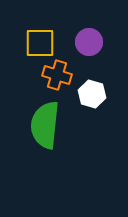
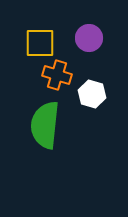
purple circle: moved 4 px up
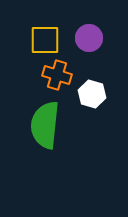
yellow square: moved 5 px right, 3 px up
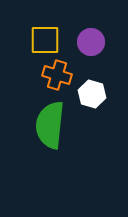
purple circle: moved 2 px right, 4 px down
green semicircle: moved 5 px right
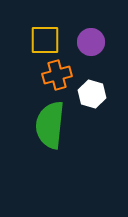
orange cross: rotated 32 degrees counterclockwise
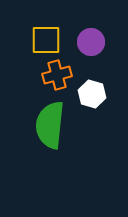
yellow square: moved 1 px right
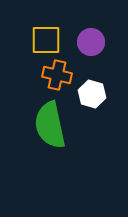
orange cross: rotated 28 degrees clockwise
green semicircle: rotated 18 degrees counterclockwise
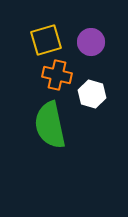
yellow square: rotated 16 degrees counterclockwise
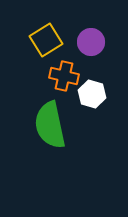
yellow square: rotated 16 degrees counterclockwise
orange cross: moved 7 px right, 1 px down
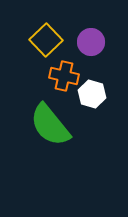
yellow square: rotated 12 degrees counterclockwise
green semicircle: rotated 27 degrees counterclockwise
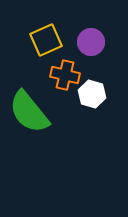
yellow square: rotated 20 degrees clockwise
orange cross: moved 1 px right, 1 px up
green semicircle: moved 21 px left, 13 px up
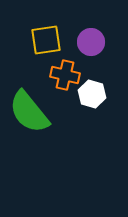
yellow square: rotated 16 degrees clockwise
